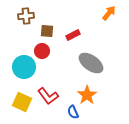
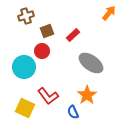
brown cross: rotated 14 degrees counterclockwise
brown square: rotated 24 degrees counterclockwise
red rectangle: rotated 16 degrees counterclockwise
yellow square: moved 3 px right, 6 px down
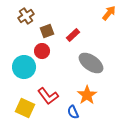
brown cross: rotated 14 degrees counterclockwise
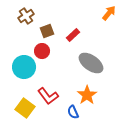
yellow square: rotated 12 degrees clockwise
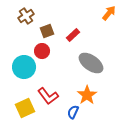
yellow square: rotated 30 degrees clockwise
blue semicircle: rotated 48 degrees clockwise
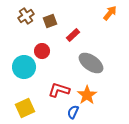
orange arrow: moved 1 px right
brown square: moved 3 px right, 10 px up
red L-shape: moved 11 px right, 6 px up; rotated 145 degrees clockwise
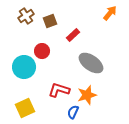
orange star: rotated 18 degrees clockwise
